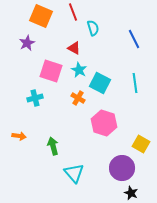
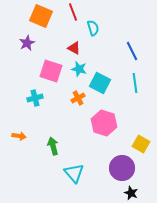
blue line: moved 2 px left, 12 px down
cyan star: moved 1 px up; rotated 14 degrees counterclockwise
orange cross: rotated 32 degrees clockwise
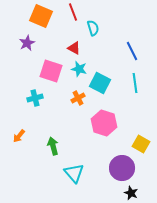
orange arrow: rotated 120 degrees clockwise
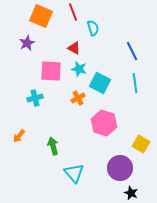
pink square: rotated 15 degrees counterclockwise
purple circle: moved 2 px left
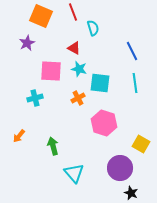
cyan square: rotated 20 degrees counterclockwise
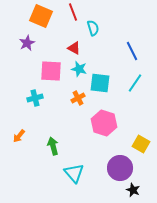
cyan line: rotated 42 degrees clockwise
black star: moved 2 px right, 3 px up
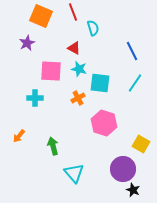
cyan cross: rotated 14 degrees clockwise
purple circle: moved 3 px right, 1 px down
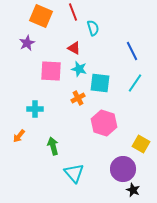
cyan cross: moved 11 px down
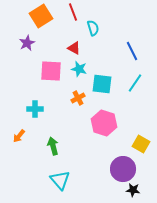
orange square: rotated 35 degrees clockwise
cyan square: moved 2 px right, 1 px down
cyan triangle: moved 14 px left, 7 px down
black star: rotated 16 degrees counterclockwise
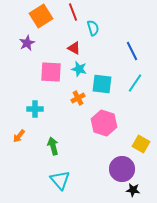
pink square: moved 1 px down
purple circle: moved 1 px left
